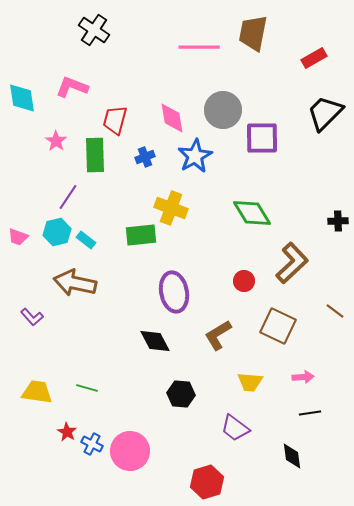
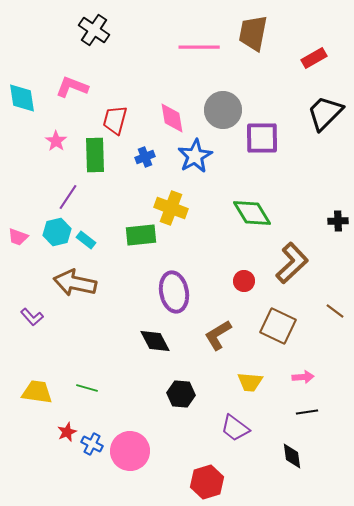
black line at (310, 413): moved 3 px left, 1 px up
red star at (67, 432): rotated 18 degrees clockwise
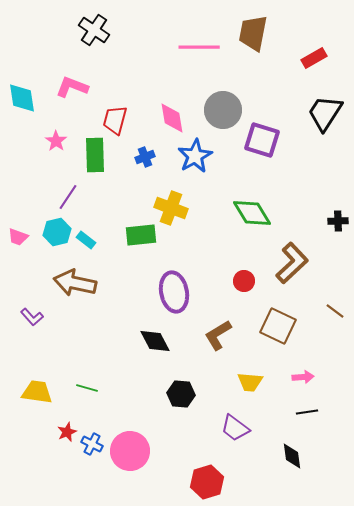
black trapezoid at (325, 113): rotated 12 degrees counterclockwise
purple square at (262, 138): moved 2 px down; rotated 18 degrees clockwise
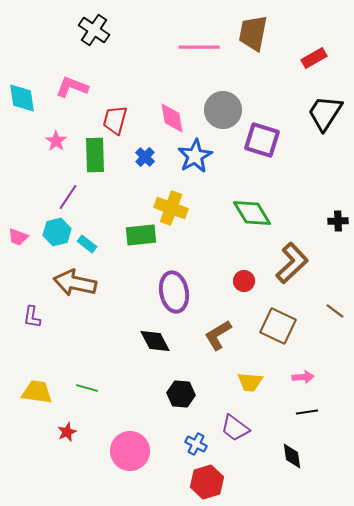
blue cross at (145, 157): rotated 24 degrees counterclockwise
cyan rectangle at (86, 240): moved 1 px right, 4 px down
purple L-shape at (32, 317): rotated 50 degrees clockwise
blue cross at (92, 444): moved 104 px right
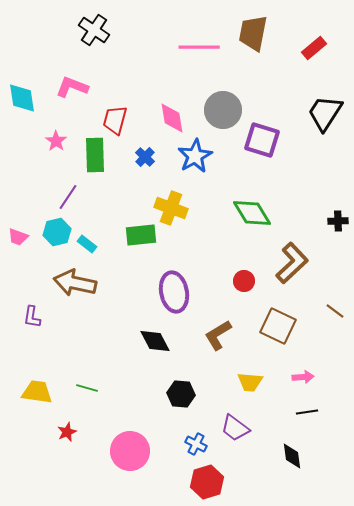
red rectangle at (314, 58): moved 10 px up; rotated 10 degrees counterclockwise
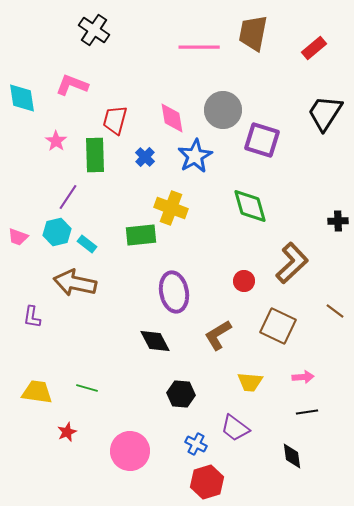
pink L-shape at (72, 87): moved 2 px up
green diamond at (252, 213): moved 2 px left, 7 px up; rotated 15 degrees clockwise
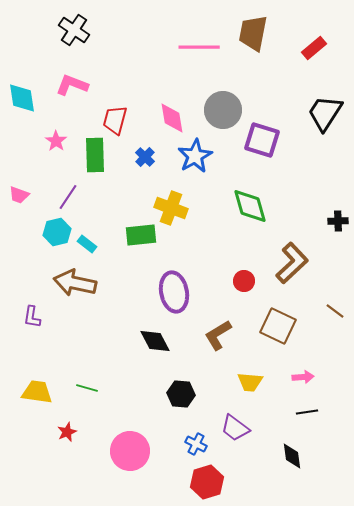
black cross at (94, 30): moved 20 px left
pink trapezoid at (18, 237): moved 1 px right, 42 px up
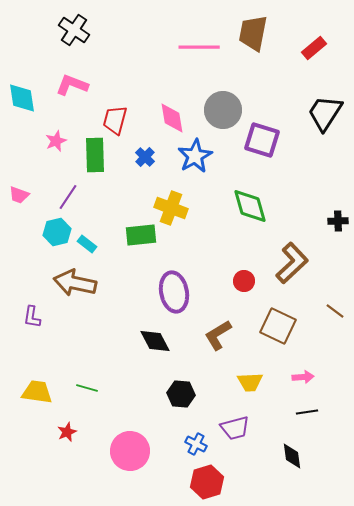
pink star at (56, 141): rotated 15 degrees clockwise
yellow trapezoid at (250, 382): rotated 8 degrees counterclockwise
purple trapezoid at (235, 428): rotated 52 degrees counterclockwise
